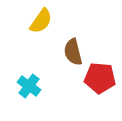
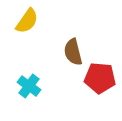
yellow semicircle: moved 14 px left
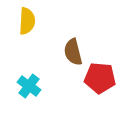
yellow semicircle: rotated 32 degrees counterclockwise
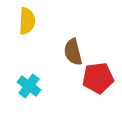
red pentagon: moved 2 px left; rotated 12 degrees counterclockwise
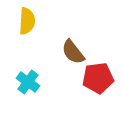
brown semicircle: rotated 24 degrees counterclockwise
cyan cross: moved 1 px left, 4 px up
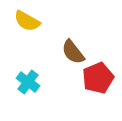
yellow semicircle: rotated 116 degrees clockwise
red pentagon: rotated 16 degrees counterclockwise
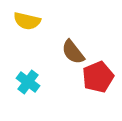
yellow semicircle: rotated 16 degrees counterclockwise
red pentagon: moved 1 px up
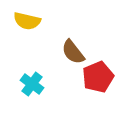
cyan cross: moved 4 px right, 2 px down
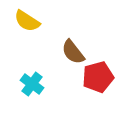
yellow semicircle: rotated 20 degrees clockwise
red pentagon: rotated 8 degrees clockwise
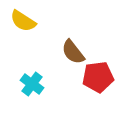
yellow semicircle: moved 4 px left
red pentagon: rotated 8 degrees clockwise
